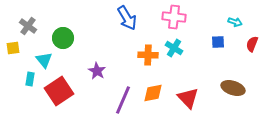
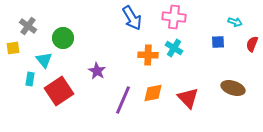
blue arrow: moved 5 px right
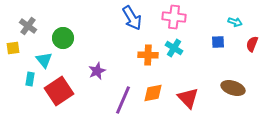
purple star: rotated 18 degrees clockwise
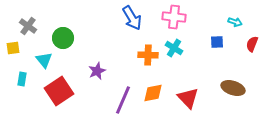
blue square: moved 1 px left
cyan rectangle: moved 8 px left
